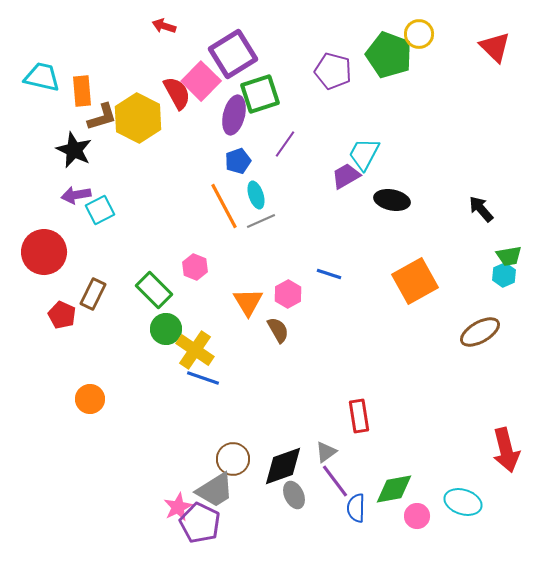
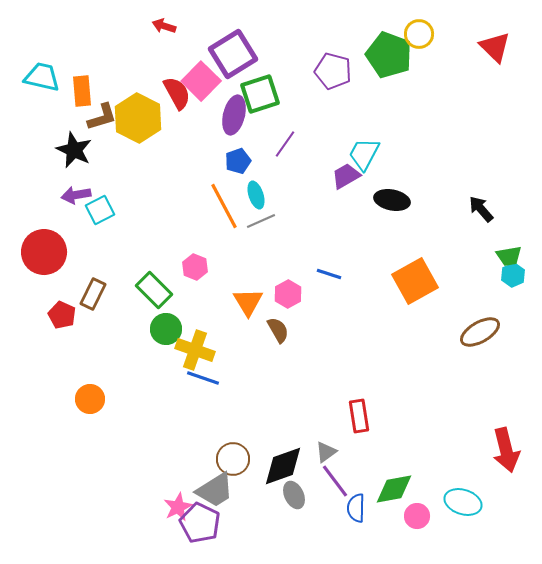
cyan hexagon at (504, 275): moved 9 px right
yellow cross at (195, 350): rotated 15 degrees counterclockwise
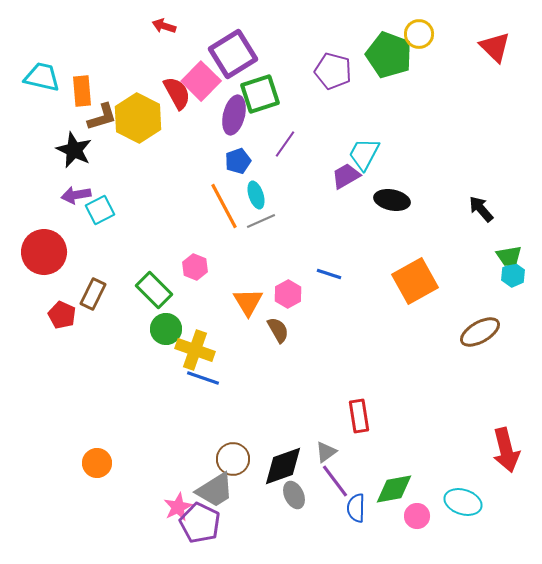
orange circle at (90, 399): moved 7 px right, 64 px down
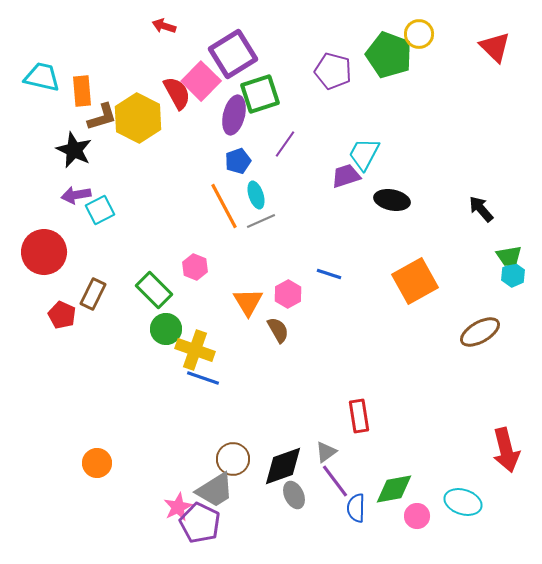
purple trapezoid at (346, 176): rotated 12 degrees clockwise
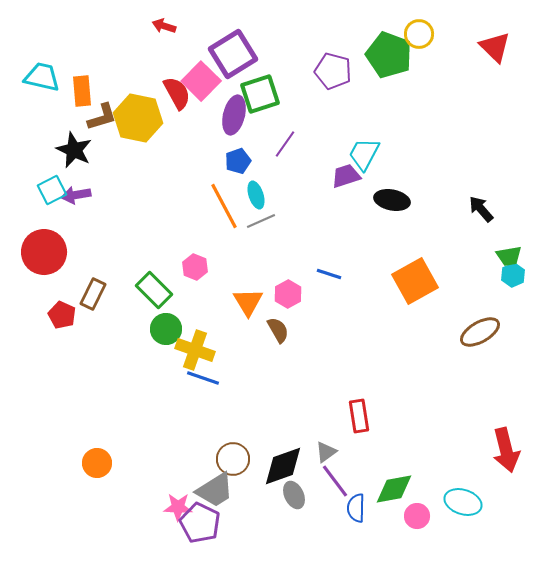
yellow hexagon at (138, 118): rotated 15 degrees counterclockwise
cyan square at (100, 210): moved 48 px left, 20 px up
pink star at (178, 507): rotated 28 degrees clockwise
